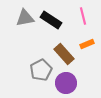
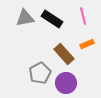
black rectangle: moved 1 px right, 1 px up
gray pentagon: moved 1 px left, 3 px down
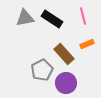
gray pentagon: moved 2 px right, 3 px up
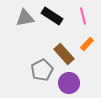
black rectangle: moved 3 px up
orange rectangle: rotated 24 degrees counterclockwise
purple circle: moved 3 px right
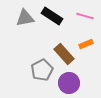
pink line: moved 2 px right; rotated 60 degrees counterclockwise
orange rectangle: moved 1 px left; rotated 24 degrees clockwise
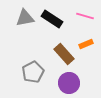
black rectangle: moved 3 px down
gray pentagon: moved 9 px left, 2 px down
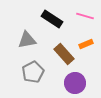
gray triangle: moved 2 px right, 22 px down
purple circle: moved 6 px right
